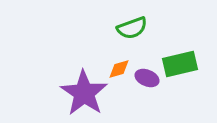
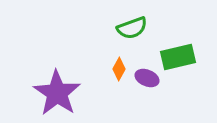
green rectangle: moved 2 px left, 7 px up
orange diamond: rotated 45 degrees counterclockwise
purple star: moved 27 px left
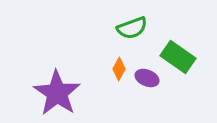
green rectangle: rotated 48 degrees clockwise
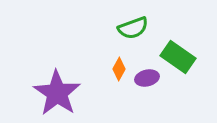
green semicircle: moved 1 px right
purple ellipse: rotated 35 degrees counterclockwise
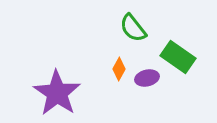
green semicircle: rotated 72 degrees clockwise
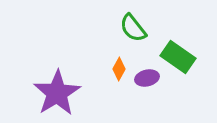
purple star: rotated 6 degrees clockwise
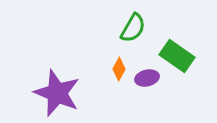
green semicircle: rotated 112 degrees counterclockwise
green rectangle: moved 1 px left, 1 px up
purple star: rotated 18 degrees counterclockwise
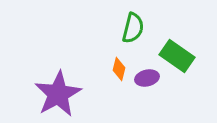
green semicircle: rotated 16 degrees counterclockwise
orange diamond: rotated 15 degrees counterclockwise
purple star: moved 1 px right, 1 px down; rotated 21 degrees clockwise
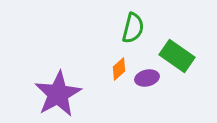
orange diamond: rotated 35 degrees clockwise
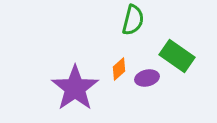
green semicircle: moved 8 px up
purple star: moved 17 px right, 6 px up; rotated 6 degrees counterclockwise
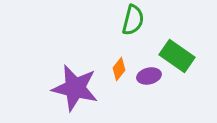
orange diamond: rotated 10 degrees counterclockwise
purple ellipse: moved 2 px right, 2 px up
purple star: rotated 24 degrees counterclockwise
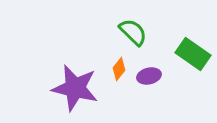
green semicircle: moved 12 px down; rotated 60 degrees counterclockwise
green rectangle: moved 16 px right, 2 px up
